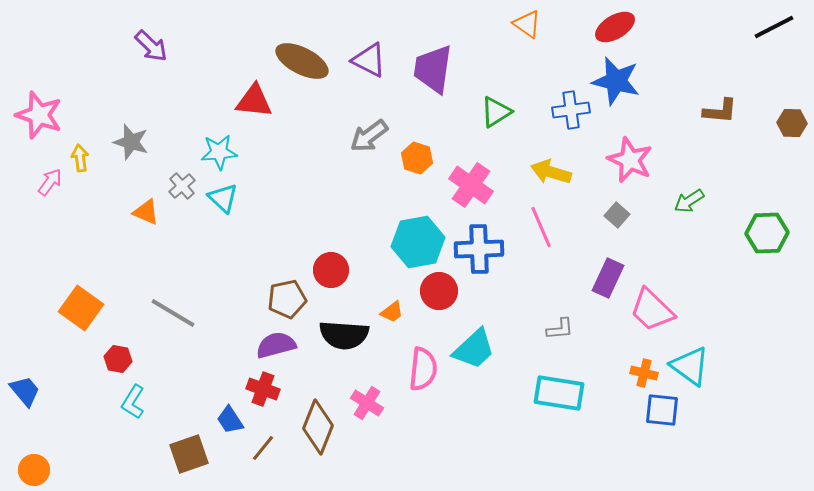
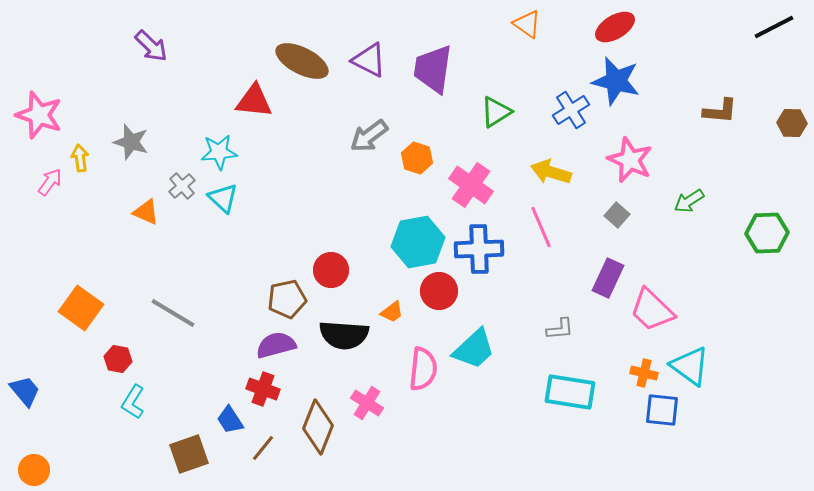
blue cross at (571, 110): rotated 24 degrees counterclockwise
cyan rectangle at (559, 393): moved 11 px right, 1 px up
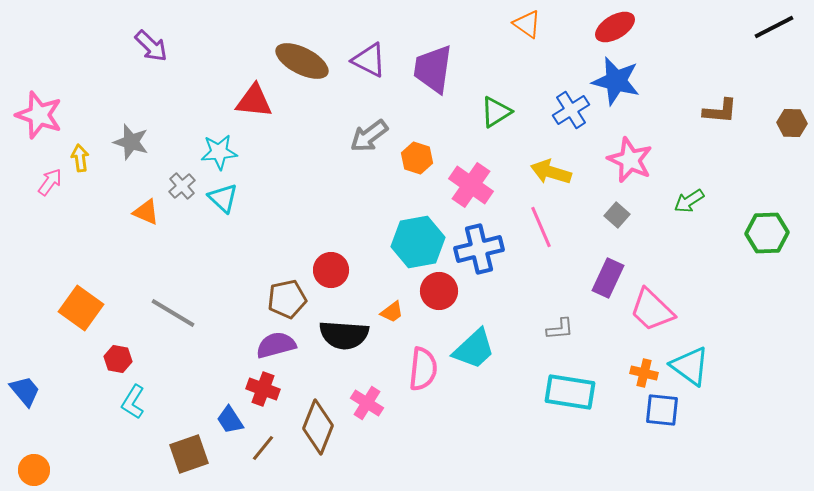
blue cross at (479, 249): rotated 12 degrees counterclockwise
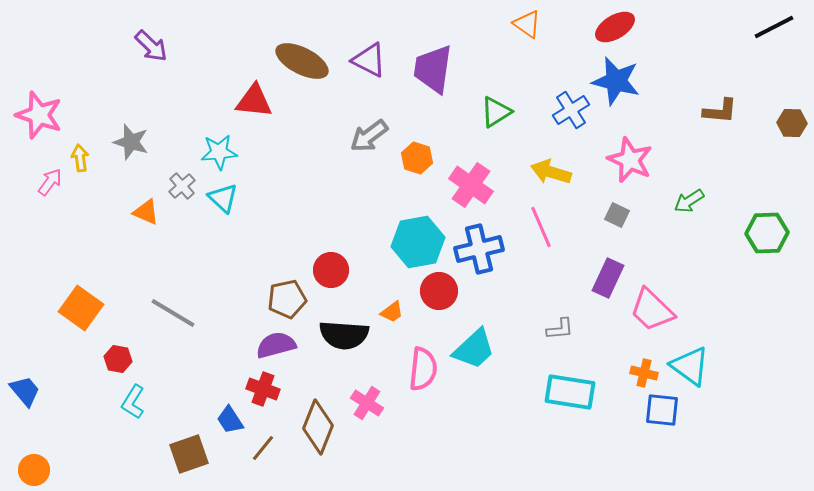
gray square at (617, 215): rotated 15 degrees counterclockwise
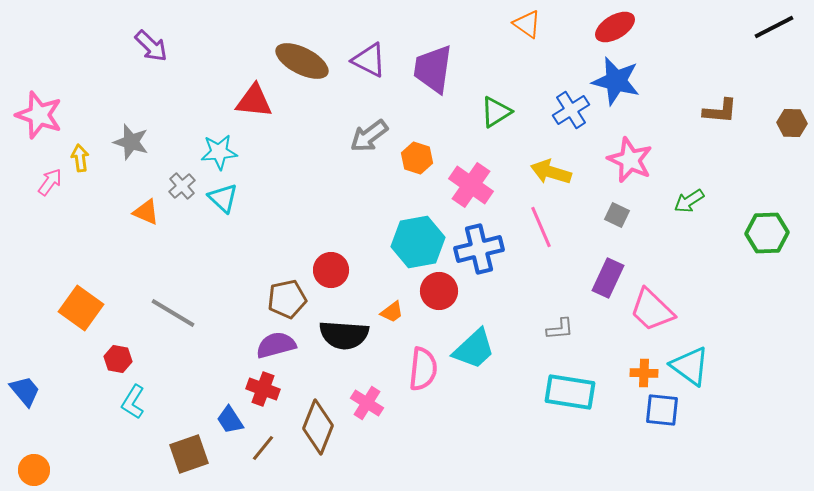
orange cross at (644, 373): rotated 12 degrees counterclockwise
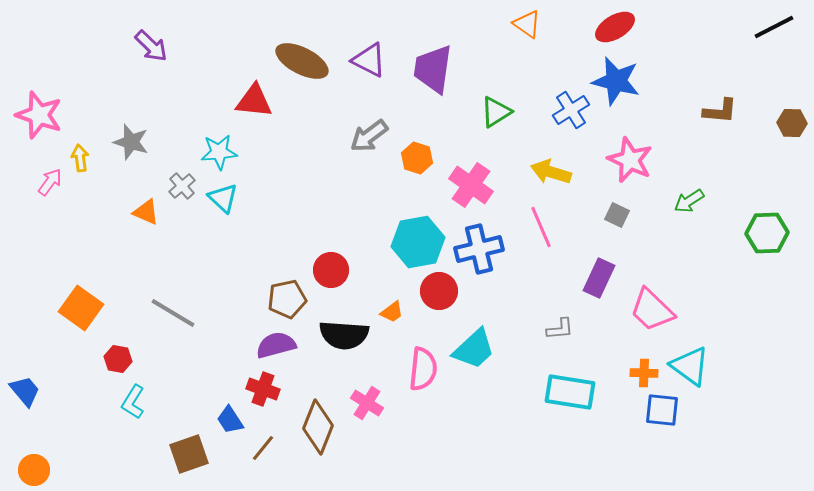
purple rectangle at (608, 278): moved 9 px left
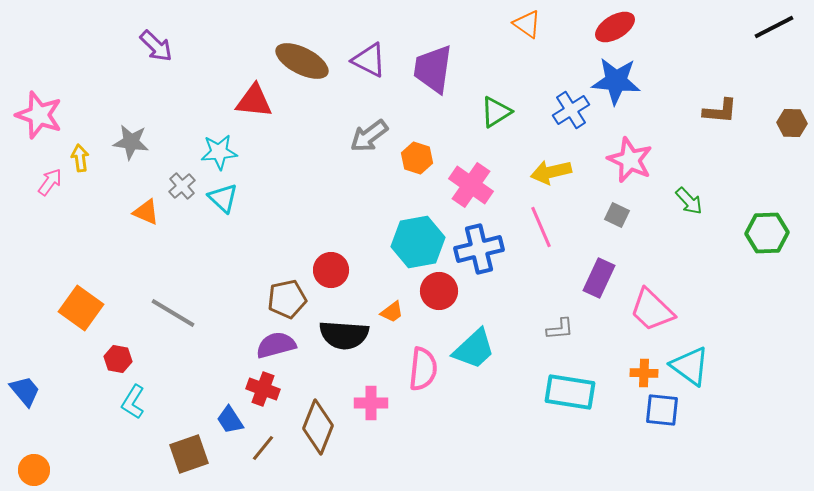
purple arrow at (151, 46): moved 5 px right
blue star at (616, 81): rotated 9 degrees counterclockwise
gray star at (131, 142): rotated 9 degrees counterclockwise
yellow arrow at (551, 172): rotated 30 degrees counterclockwise
green arrow at (689, 201): rotated 100 degrees counterclockwise
pink cross at (367, 403): moved 4 px right; rotated 32 degrees counterclockwise
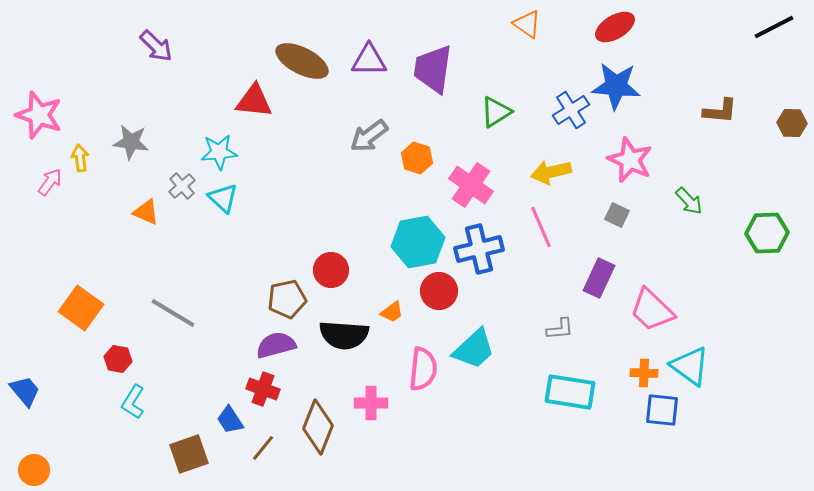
purple triangle at (369, 60): rotated 27 degrees counterclockwise
blue star at (616, 81): moved 5 px down
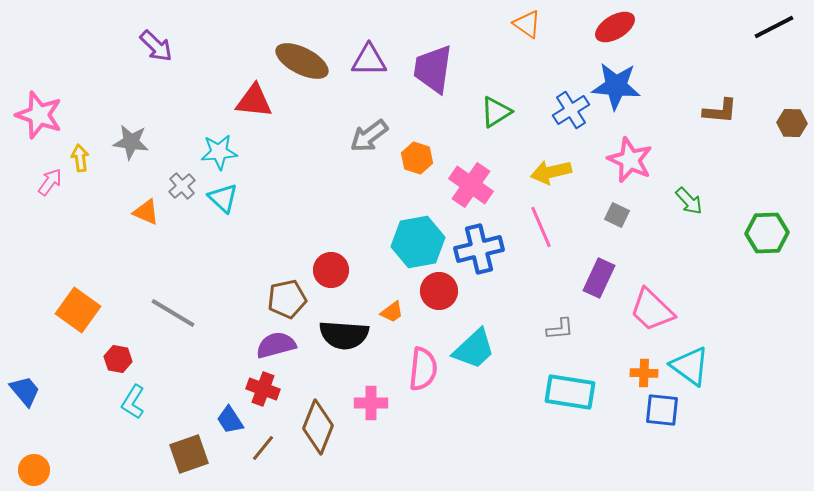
orange square at (81, 308): moved 3 px left, 2 px down
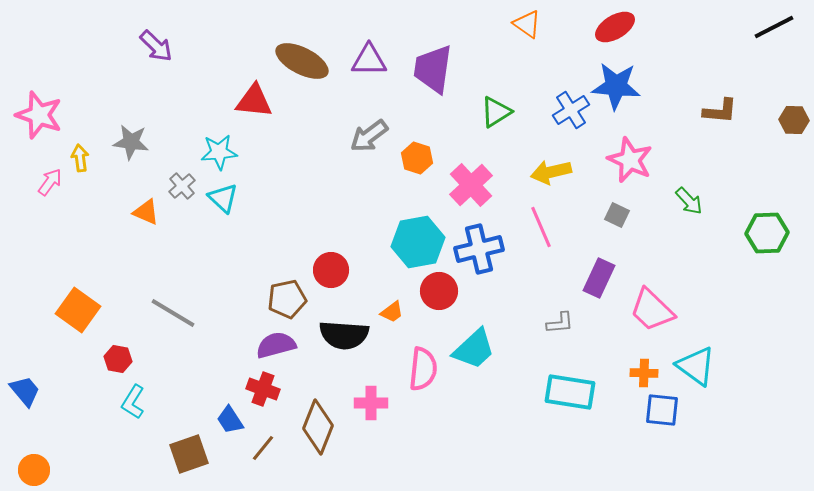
brown hexagon at (792, 123): moved 2 px right, 3 px up
pink cross at (471, 185): rotated 12 degrees clockwise
gray L-shape at (560, 329): moved 6 px up
cyan triangle at (690, 366): moved 6 px right
